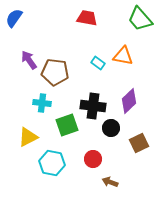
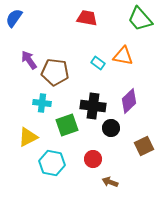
brown square: moved 5 px right, 3 px down
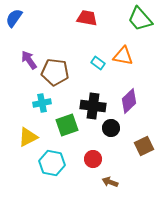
cyan cross: rotated 18 degrees counterclockwise
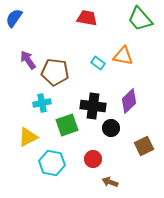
purple arrow: moved 1 px left
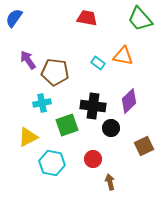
brown arrow: rotated 56 degrees clockwise
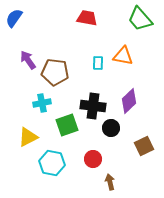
cyan rectangle: rotated 56 degrees clockwise
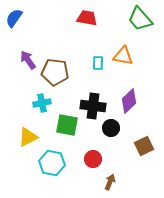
green square: rotated 30 degrees clockwise
brown arrow: rotated 35 degrees clockwise
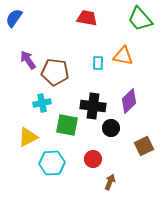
cyan hexagon: rotated 15 degrees counterclockwise
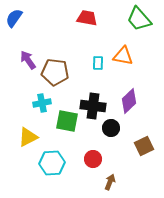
green trapezoid: moved 1 px left
green square: moved 4 px up
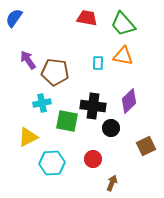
green trapezoid: moved 16 px left, 5 px down
brown square: moved 2 px right
brown arrow: moved 2 px right, 1 px down
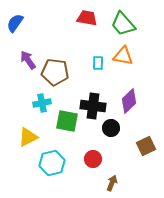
blue semicircle: moved 1 px right, 5 px down
cyan hexagon: rotated 10 degrees counterclockwise
